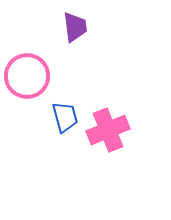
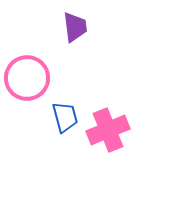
pink circle: moved 2 px down
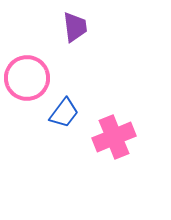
blue trapezoid: moved 1 px left, 4 px up; rotated 52 degrees clockwise
pink cross: moved 6 px right, 7 px down
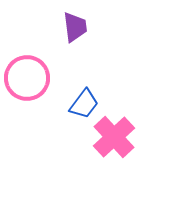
blue trapezoid: moved 20 px right, 9 px up
pink cross: rotated 21 degrees counterclockwise
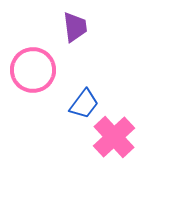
pink circle: moved 6 px right, 8 px up
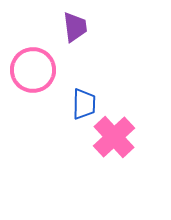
blue trapezoid: rotated 36 degrees counterclockwise
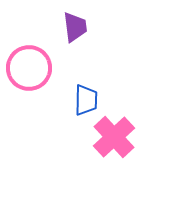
pink circle: moved 4 px left, 2 px up
blue trapezoid: moved 2 px right, 4 px up
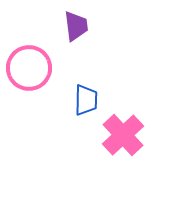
purple trapezoid: moved 1 px right, 1 px up
pink cross: moved 9 px right, 2 px up
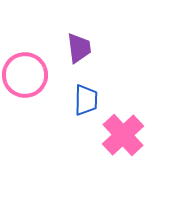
purple trapezoid: moved 3 px right, 22 px down
pink circle: moved 4 px left, 7 px down
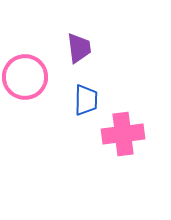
pink circle: moved 2 px down
pink cross: moved 1 px up; rotated 36 degrees clockwise
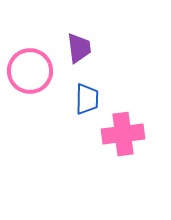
pink circle: moved 5 px right, 6 px up
blue trapezoid: moved 1 px right, 1 px up
